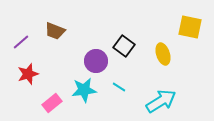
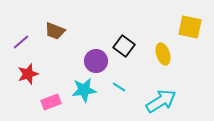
pink rectangle: moved 1 px left, 1 px up; rotated 18 degrees clockwise
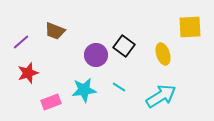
yellow square: rotated 15 degrees counterclockwise
purple circle: moved 6 px up
red star: moved 1 px up
cyan arrow: moved 5 px up
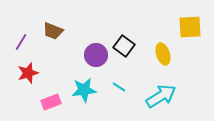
brown trapezoid: moved 2 px left
purple line: rotated 18 degrees counterclockwise
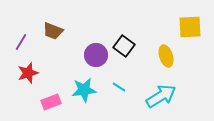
yellow ellipse: moved 3 px right, 2 px down
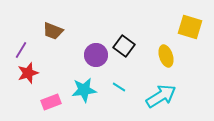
yellow square: rotated 20 degrees clockwise
purple line: moved 8 px down
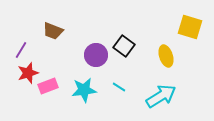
pink rectangle: moved 3 px left, 16 px up
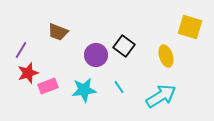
brown trapezoid: moved 5 px right, 1 px down
cyan line: rotated 24 degrees clockwise
